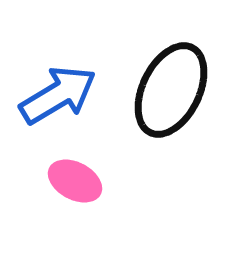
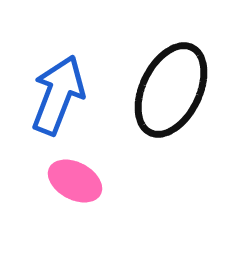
blue arrow: rotated 38 degrees counterclockwise
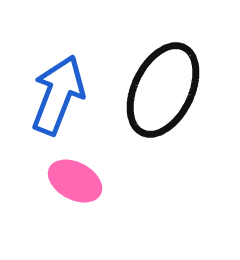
black ellipse: moved 8 px left
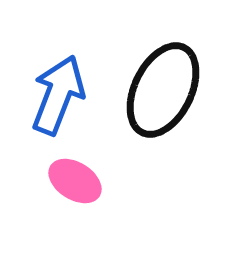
pink ellipse: rotated 4 degrees clockwise
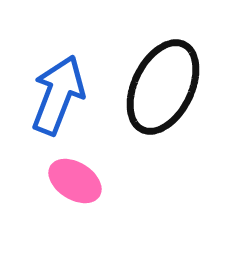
black ellipse: moved 3 px up
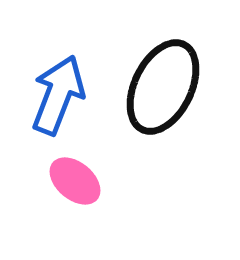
pink ellipse: rotated 8 degrees clockwise
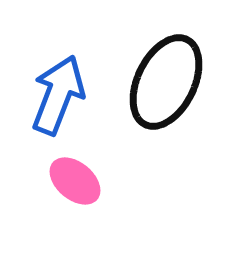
black ellipse: moved 3 px right, 5 px up
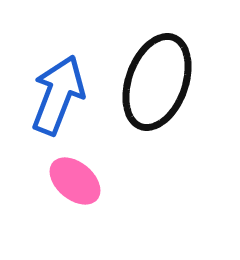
black ellipse: moved 9 px left; rotated 6 degrees counterclockwise
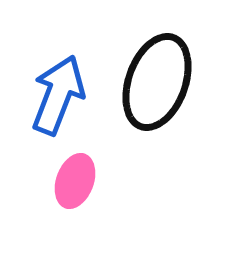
pink ellipse: rotated 70 degrees clockwise
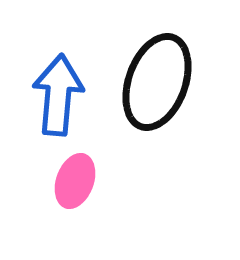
blue arrow: rotated 16 degrees counterclockwise
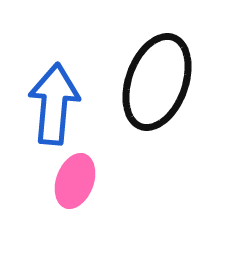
blue arrow: moved 4 px left, 9 px down
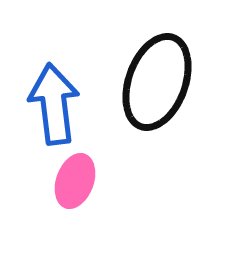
blue arrow: rotated 12 degrees counterclockwise
